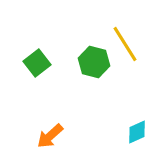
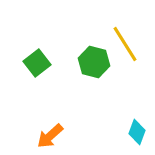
cyan diamond: rotated 45 degrees counterclockwise
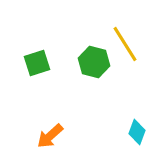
green square: rotated 20 degrees clockwise
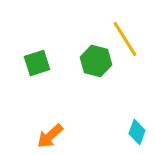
yellow line: moved 5 px up
green hexagon: moved 2 px right, 1 px up
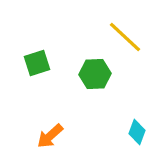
yellow line: moved 2 px up; rotated 15 degrees counterclockwise
green hexagon: moved 1 px left, 13 px down; rotated 16 degrees counterclockwise
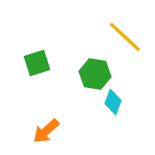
green hexagon: rotated 12 degrees clockwise
cyan diamond: moved 24 px left, 30 px up
orange arrow: moved 4 px left, 5 px up
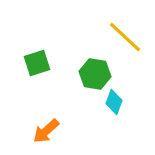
cyan diamond: moved 1 px right
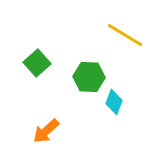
yellow line: moved 2 px up; rotated 12 degrees counterclockwise
green square: rotated 24 degrees counterclockwise
green hexagon: moved 6 px left, 3 px down; rotated 8 degrees counterclockwise
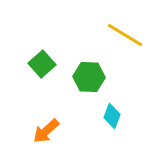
green square: moved 5 px right, 1 px down
cyan diamond: moved 2 px left, 14 px down
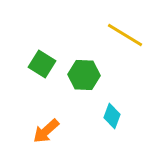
green square: rotated 16 degrees counterclockwise
green hexagon: moved 5 px left, 2 px up
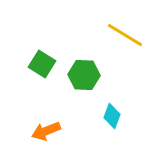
orange arrow: rotated 20 degrees clockwise
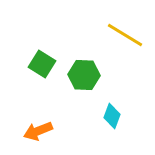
orange arrow: moved 8 px left
